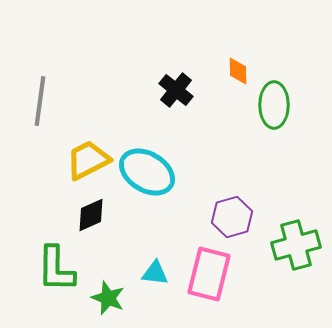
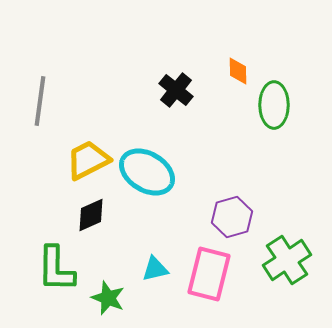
green cross: moved 9 px left, 15 px down; rotated 18 degrees counterclockwise
cyan triangle: moved 4 px up; rotated 20 degrees counterclockwise
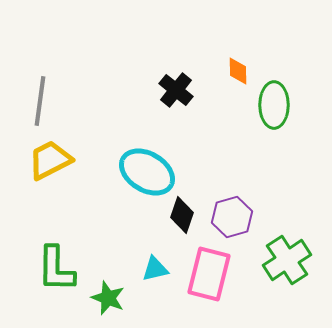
yellow trapezoid: moved 38 px left
black diamond: moved 91 px right; rotated 48 degrees counterclockwise
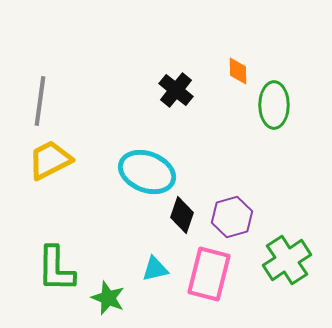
cyan ellipse: rotated 10 degrees counterclockwise
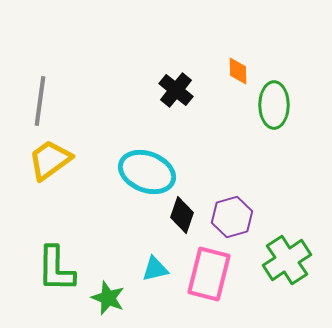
yellow trapezoid: rotated 9 degrees counterclockwise
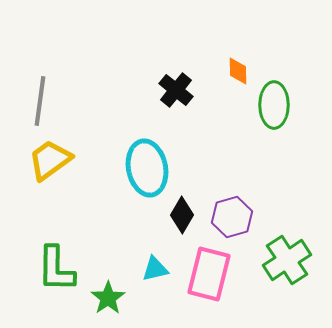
cyan ellipse: moved 4 px up; rotated 58 degrees clockwise
black diamond: rotated 12 degrees clockwise
green star: rotated 16 degrees clockwise
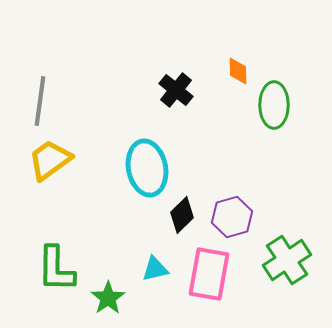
black diamond: rotated 15 degrees clockwise
pink rectangle: rotated 4 degrees counterclockwise
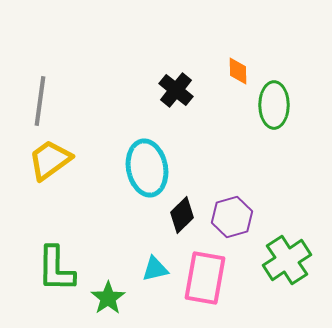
pink rectangle: moved 4 px left, 4 px down
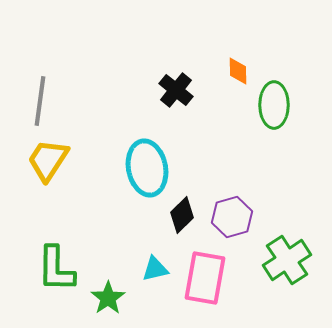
yellow trapezoid: moved 2 px left; rotated 21 degrees counterclockwise
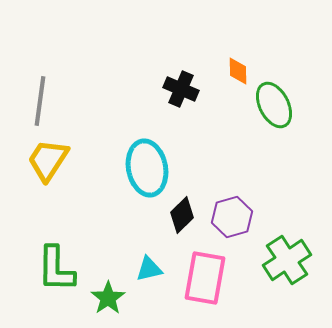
black cross: moved 5 px right, 1 px up; rotated 16 degrees counterclockwise
green ellipse: rotated 27 degrees counterclockwise
cyan triangle: moved 6 px left
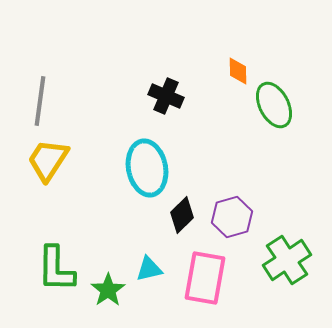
black cross: moved 15 px left, 7 px down
green star: moved 8 px up
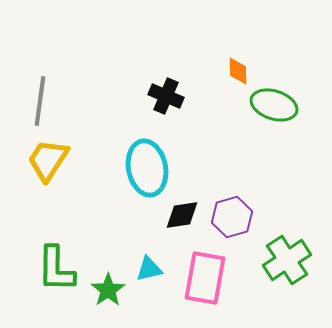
green ellipse: rotated 45 degrees counterclockwise
black diamond: rotated 36 degrees clockwise
